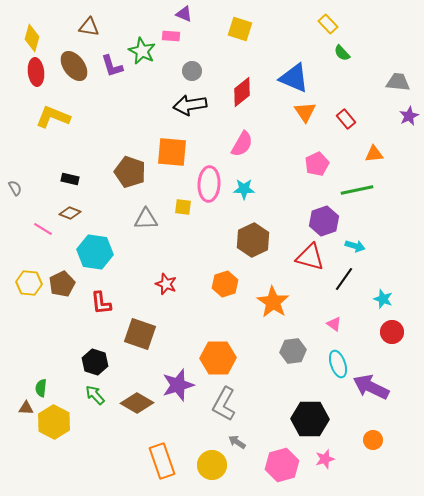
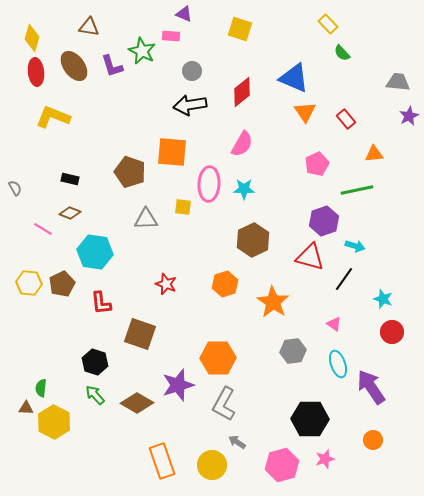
purple arrow at (371, 387): rotated 30 degrees clockwise
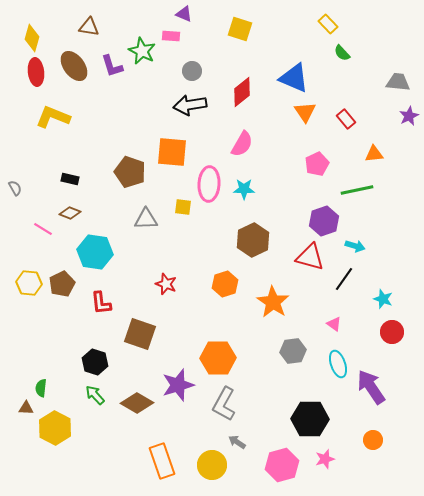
yellow hexagon at (54, 422): moved 1 px right, 6 px down
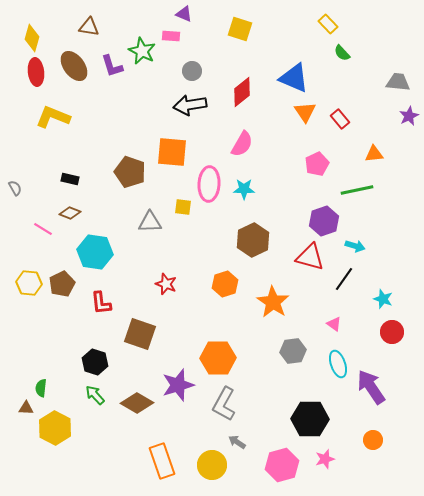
red rectangle at (346, 119): moved 6 px left
gray triangle at (146, 219): moved 4 px right, 3 px down
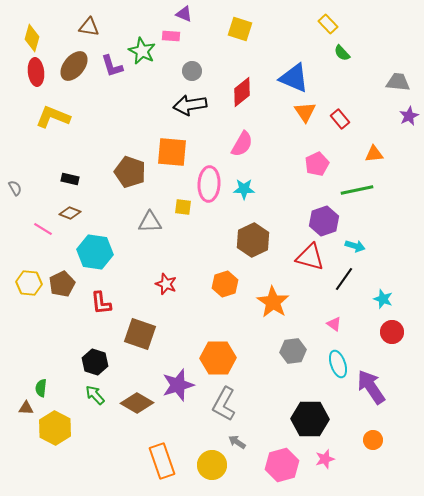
brown ellipse at (74, 66): rotated 76 degrees clockwise
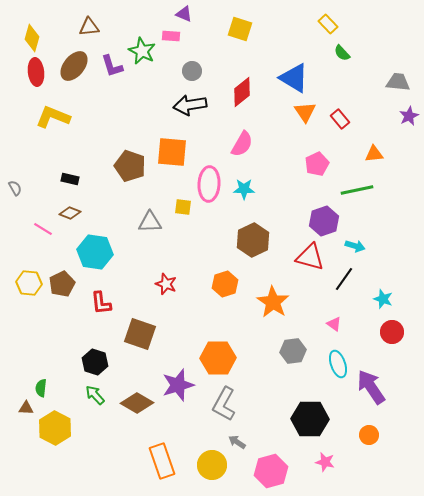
brown triangle at (89, 27): rotated 15 degrees counterclockwise
blue triangle at (294, 78): rotated 8 degrees clockwise
brown pentagon at (130, 172): moved 6 px up
orange circle at (373, 440): moved 4 px left, 5 px up
pink star at (325, 459): moved 3 px down; rotated 30 degrees clockwise
pink hexagon at (282, 465): moved 11 px left, 6 px down
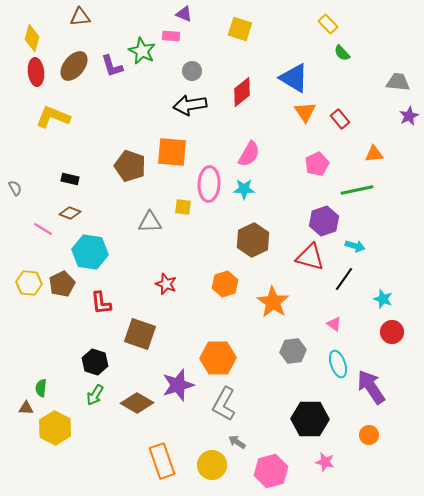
brown triangle at (89, 27): moved 9 px left, 10 px up
pink semicircle at (242, 144): moved 7 px right, 10 px down
cyan hexagon at (95, 252): moved 5 px left
green arrow at (95, 395): rotated 105 degrees counterclockwise
